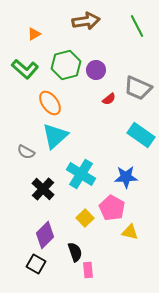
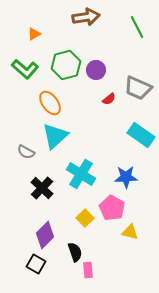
brown arrow: moved 4 px up
green line: moved 1 px down
black cross: moved 1 px left, 1 px up
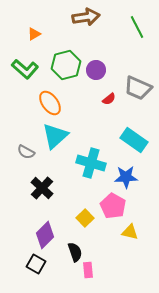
cyan rectangle: moved 7 px left, 5 px down
cyan cross: moved 10 px right, 11 px up; rotated 16 degrees counterclockwise
pink pentagon: moved 1 px right, 2 px up
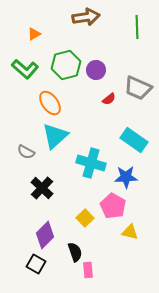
green line: rotated 25 degrees clockwise
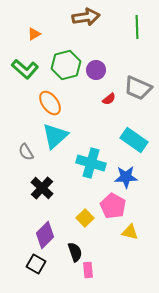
gray semicircle: rotated 30 degrees clockwise
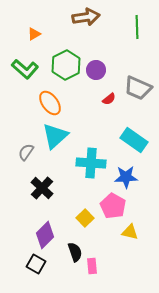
green hexagon: rotated 12 degrees counterclockwise
gray semicircle: rotated 66 degrees clockwise
cyan cross: rotated 12 degrees counterclockwise
pink rectangle: moved 4 px right, 4 px up
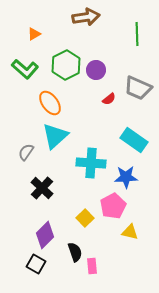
green line: moved 7 px down
pink pentagon: rotated 15 degrees clockwise
